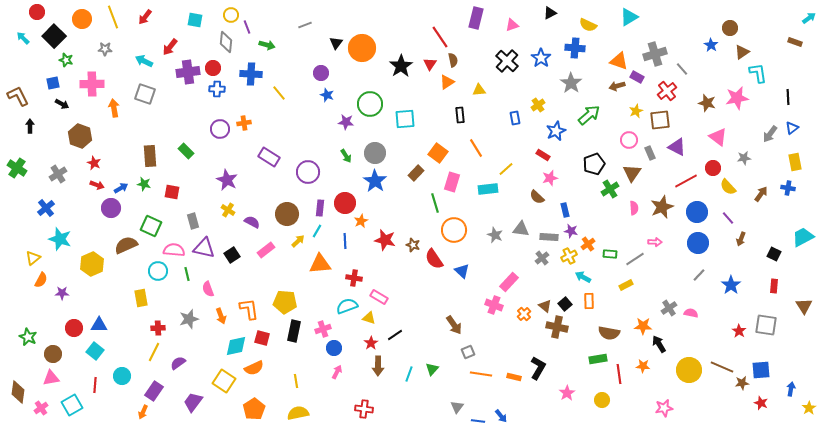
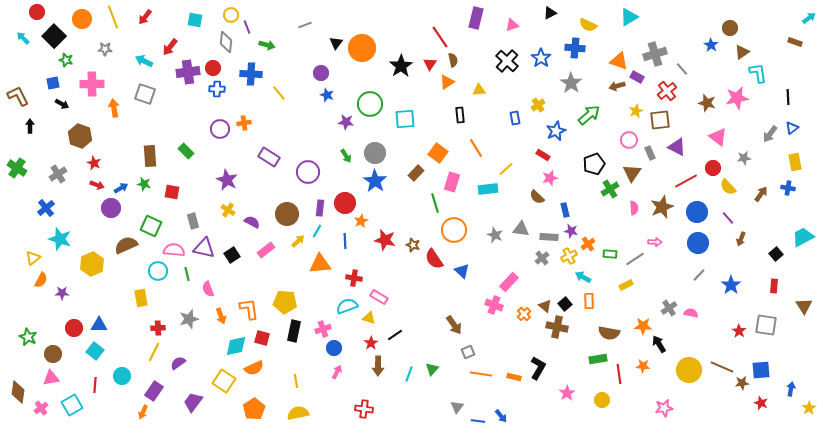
black square at (774, 254): moved 2 px right; rotated 24 degrees clockwise
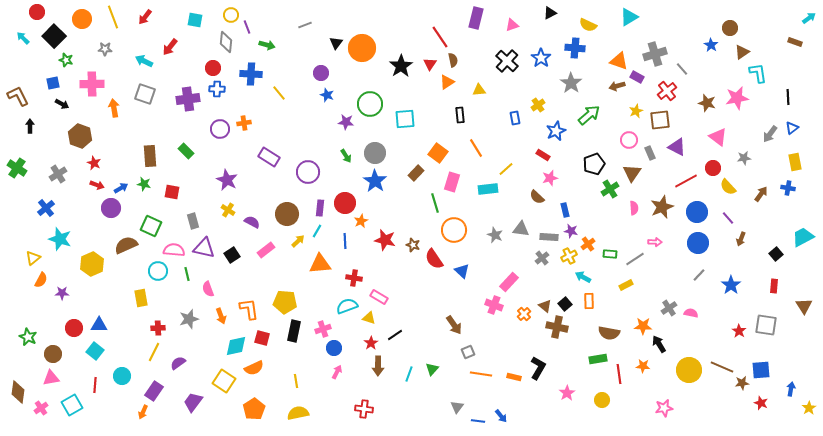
purple cross at (188, 72): moved 27 px down
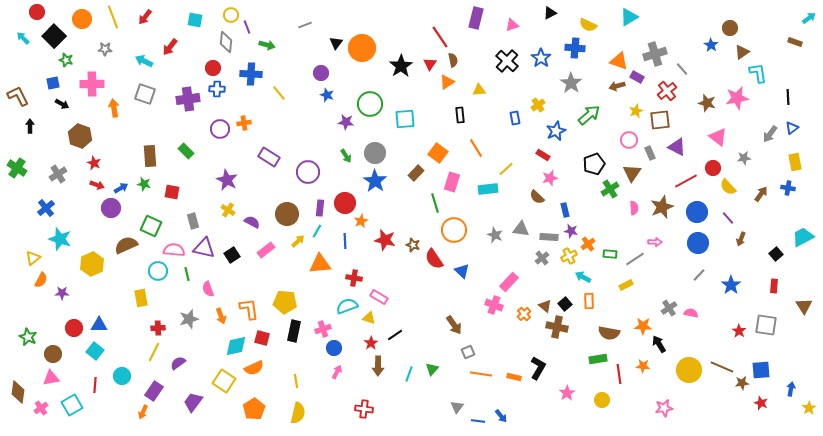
yellow semicircle at (298, 413): rotated 115 degrees clockwise
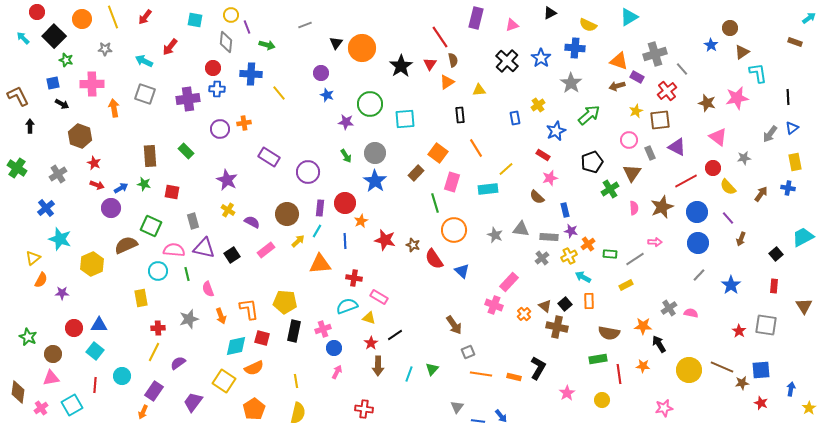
black pentagon at (594, 164): moved 2 px left, 2 px up
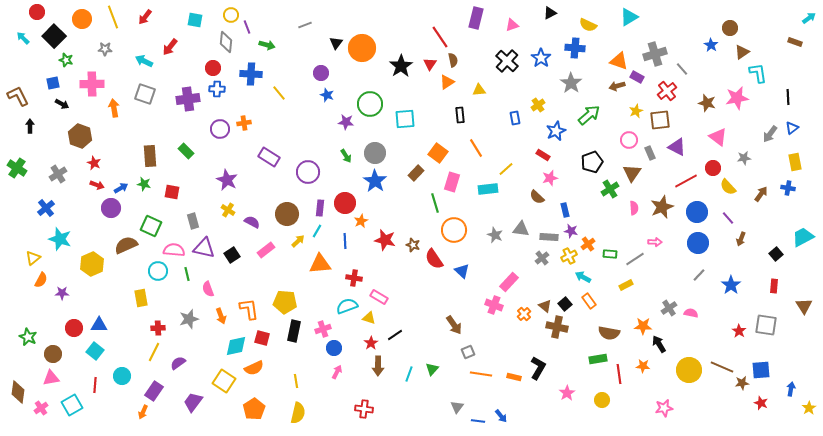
orange rectangle at (589, 301): rotated 35 degrees counterclockwise
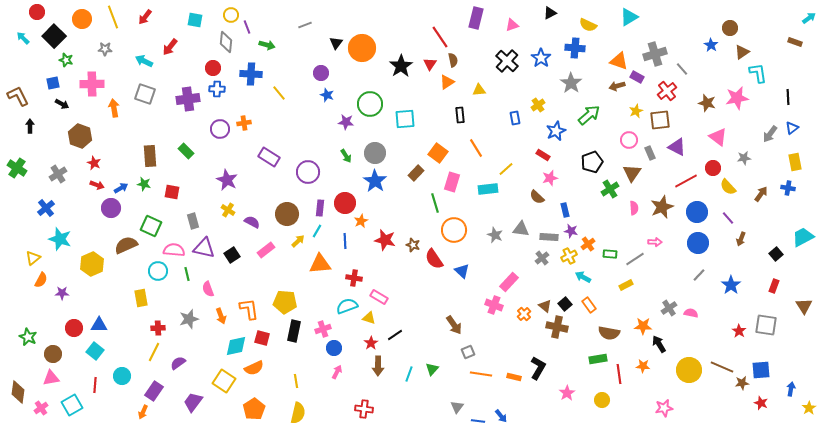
red rectangle at (774, 286): rotated 16 degrees clockwise
orange rectangle at (589, 301): moved 4 px down
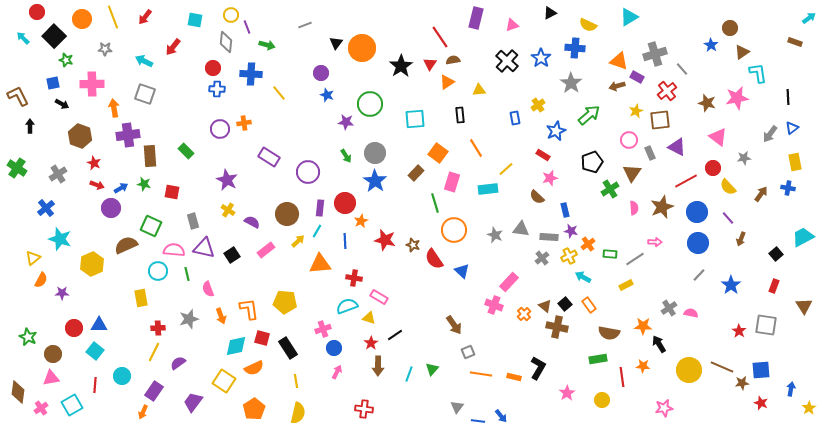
red arrow at (170, 47): moved 3 px right
brown semicircle at (453, 60): rotated 88 degrees counterclockwise
purple cross at (188, 99): moved 60 px left, 36 px down
cyan square at (405, 119): moved 10 px right
black rectangle at (294, 331): moved 6 px left, 17 px down; rotated 45 degrees counterclockwise
red line at (619, 374): moved 3 px right, 3 px down
